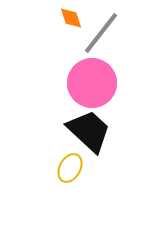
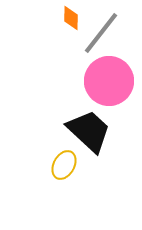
orange diamond: rotated 20 degrees clockwise
pink circle: moved 17 px right, 2 px up
yellow ellipse: moved 6 px left, 3 px up
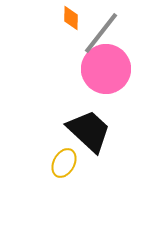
pink circle: moved 3 px left, 12 px up
yellow ellipse: moved 2 px up
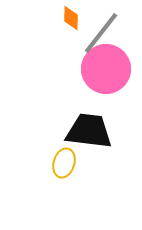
black trapezoid: rotated 36 degrees counterclockwise
yellow ellipse: rotated 12 degrees counterclockwise
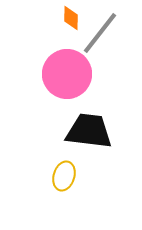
gray line: moved 1 px left
pink circle: moved 39 px left, 5 px down
yellow ellipse: moved 13 px down
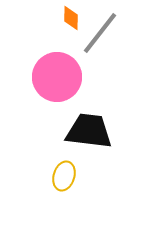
pink circle: moved 10 px left, 3 px down
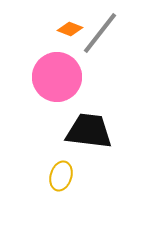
orange diamond: moved 1 px left, 11 px down; rotated 70 degrees counterclockwise
yellow ellipse: moved 3 px left
